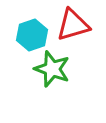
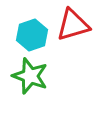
green star: moved 22 px left, 7 px down
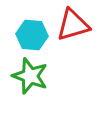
cyan hexagon: rotated 24 degrees clockwise
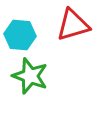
cyan hexagon: moved 12 px left
